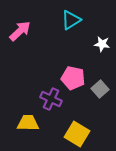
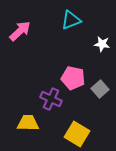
cyan triangle: rotated 10 degrees clockwise
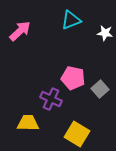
white star: moved 3 px right, 11 px up
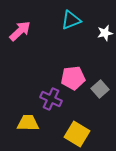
white star: rotated 21 degrees counterclockwise
pink pentagon: rotated 20 degrees counterclockwise
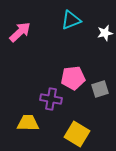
pink arrow: moved 1 px down
gray square: rotated 24 degrees clockwise
purple cross: rotated 15 degrees counterclockwise
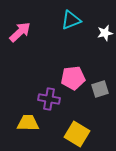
purple cross: moved 2 px left
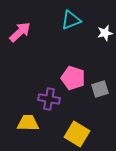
pink pentagon: rotated 25 degrees clockwise
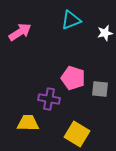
pink arrow: rotated 10 degrees clockwise
gray square: rotated 24 degrees clockwise
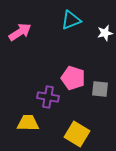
purple cross: moved 1 px left, 2 px up
